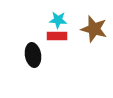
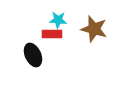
red rectangle: moved 5 px left, 2 px up
black ellipse: rotated 15 degrees counterclockwise
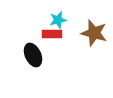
cyan star: rotated 18 degrees counterclockwise
brown star: moved 4 px down
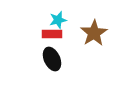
brown star: rotated 24 degrees clockwise
black ellipse: moved 19 px right, 4 px down
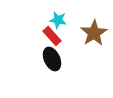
cyan star: rotated 24 degrees clockwise
red rectangle: moved 2 px down; rotated 48 degrees clockwise
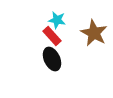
cyan star: moved 1 px left
brown star: rotated 12 degrees counterclockwise
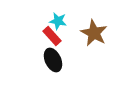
cyan star: moved 1 px right, 1 px down
black ellipse: moved 1 px right, 1 px down
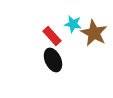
cyan star: moved 15 px right, 3 px down
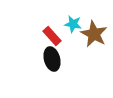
brown star: moved 1 px down
black ellipse: moved 1 px left, 1 px up; rotated 10 degrees clockwise
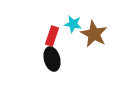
red rectangle: rotated 60 degrees clockwise
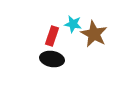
black ellipse: rotated 65 degrees counterclockwise
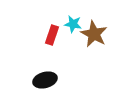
red rectangle: moved 1 px up
black ellipse: moved 7 px left, 21 px down; rotated 25 degrees counterclockwise
